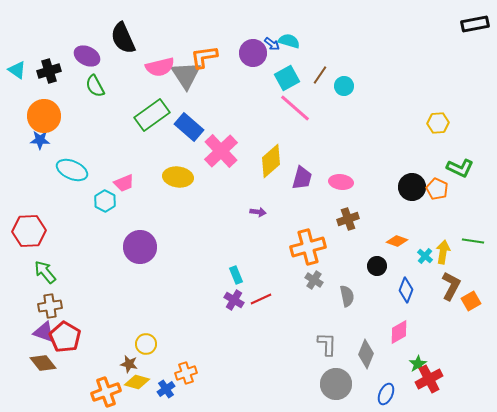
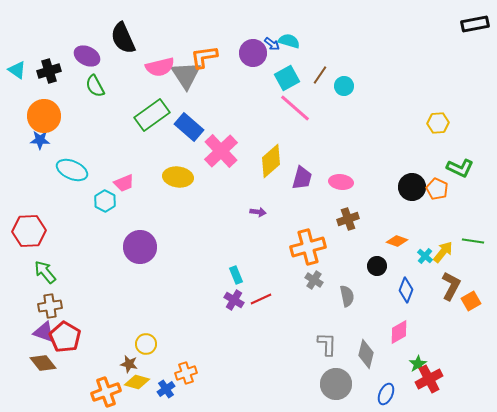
yellow arrow at (443, 252): rotated 30 degrees clockwise
gray diamond at (366, 354): rotated 8 degrees counterclockwise
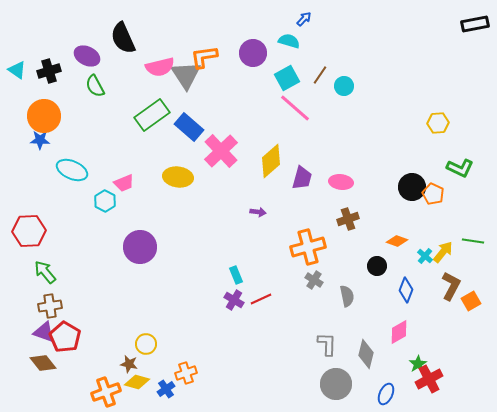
blue arrow at (272, 44): moved 32 px right, 25 px up; rotated 84 degrees counterclockwise
orange pentagon at (437, 189): moved 4 px left, 5 px down
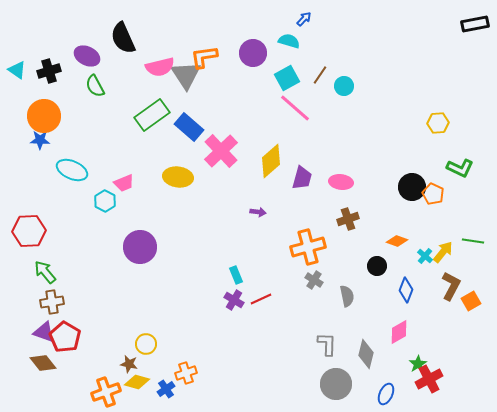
brown cross at (50, 306): moved 2 px right, 4 px up
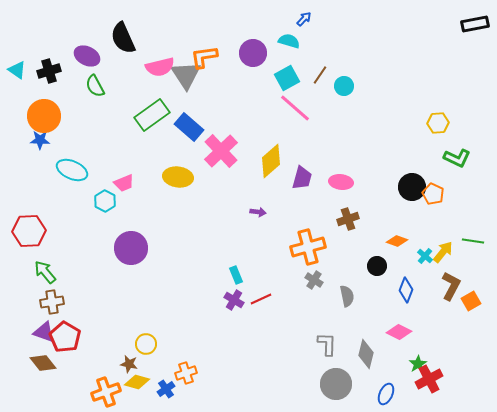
green L-shape at (460, 168): moved 3 px left, 10 px up
purple circle at (140, 247): moved 9 px left, 1 px down
pink diamond at (399, 332): rotated 55 degrees clockwise
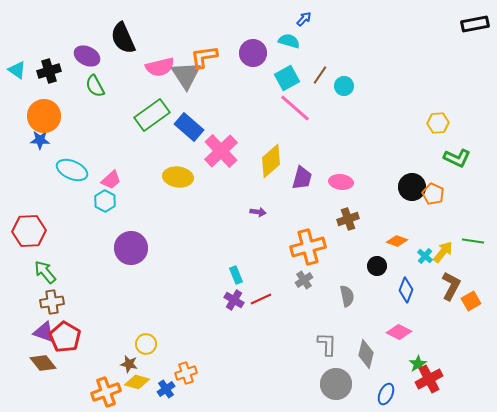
pink trapezoid at (124, 183): moved 13 px left, 3 px up; rotated 20 degrees counterclockwise
gray cross at (314, 280): moved 10 px left; rotated 24 degrees clockwise
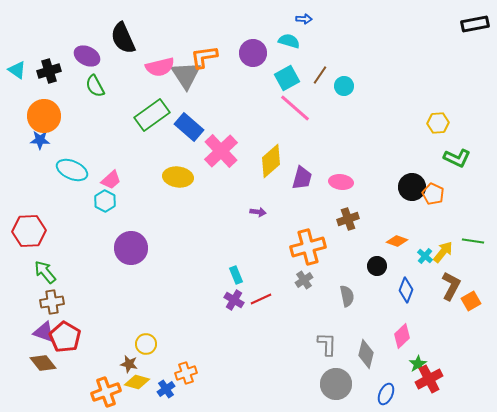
blue arrow at (304, 19): rotated 49 degrees clockwise
pink diamond at (399, 332): moved 3 px right, 4 px down; rotated 70 degrees counterclockwise
